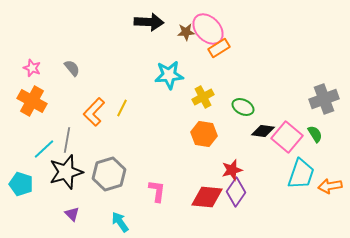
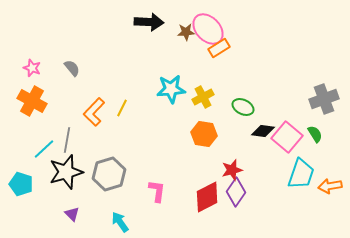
cyan star: moved 2 px right, 14 px down
red diamond: rotated 32 degrees counterclockwise
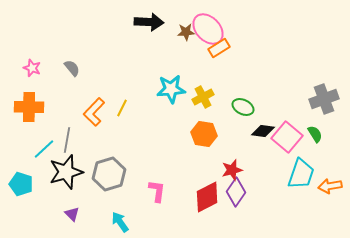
orange cross: moved 3 px left, 6 px down; rotated 28 degrees counterclockwise
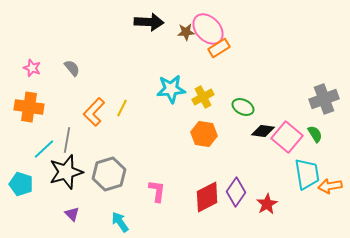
orange cross: rotated 8 degrees clockwise
red star: moved 35 px right, 34 px down; rotated 15 degrees counterclockwise
cyan trapezoid: moved 6 px right; rotated 28 degrees counterclockwise
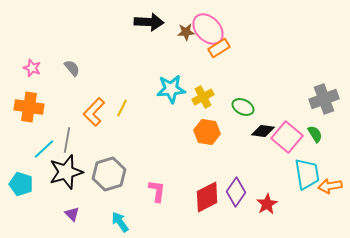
orange hexagon: moved 3 px right, 2 px up
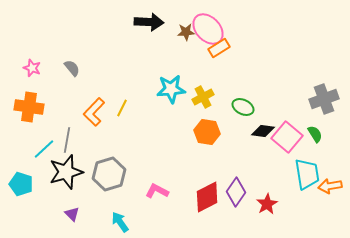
pink L-shape: rotated 70 degrees counterclockwise
